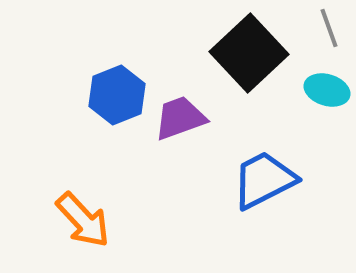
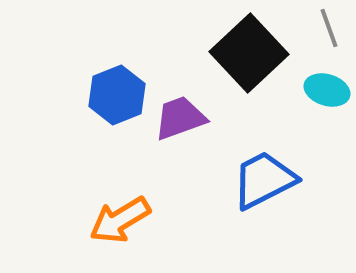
orange arrow: moved 37 px right; rotated 102 degrees clockwise
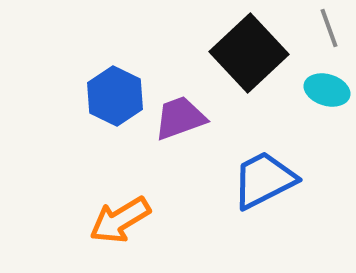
blue hexagon: moved 2 px left, 1 px down; rotated 12 degrees counterclockwise
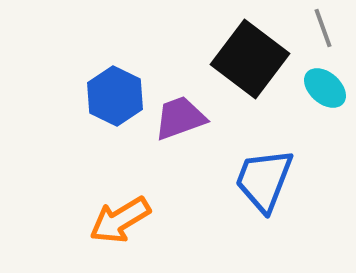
gray line: moved 6 px left
black square: moved 1 px right, 6 px down; rotated 10 degrees counterclockwise
cyan ellipse: moved 2 px left, 2 px up; rotated 24 degrees clockwise
blue trapezoid: rotated 42 degrees counterclockwise
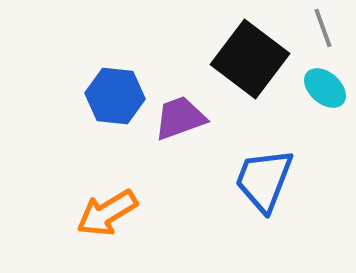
blue hexagon: rotated 20 degrees counterclockwise
orange arrow: moved 13 px left, 7 px up
